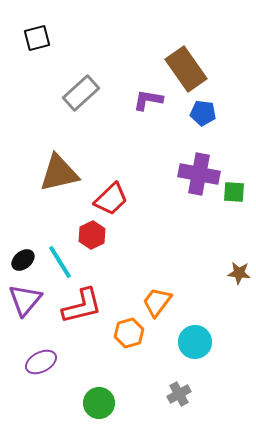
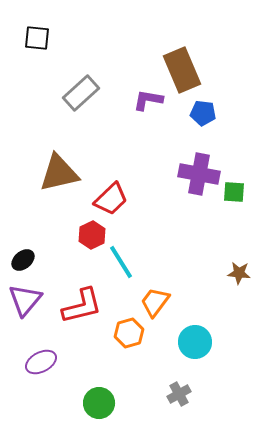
black square: rotated 20 degrees clockwise
brown rectangle: moved 4 px left, 1 px down; rotated 12 degrees clockwise
cyan line: moved 61 px right
orange trapezoid: moved 2 px left
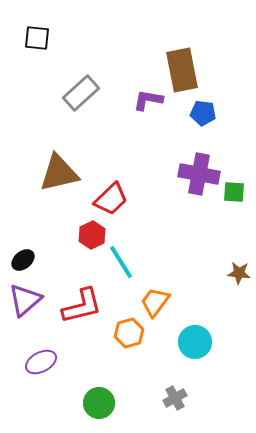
brown rectangle: rotated 12 degrees clockwise
purple triangle: rotated 9 degrees clockwise
gray cross: moved 4 px left, 4 px down
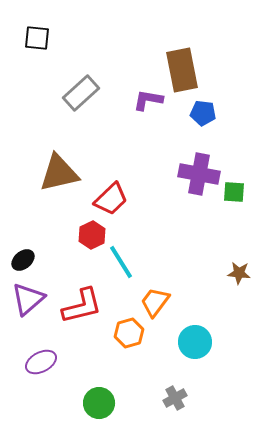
purple triangle: moved 3 px right, 1 px up
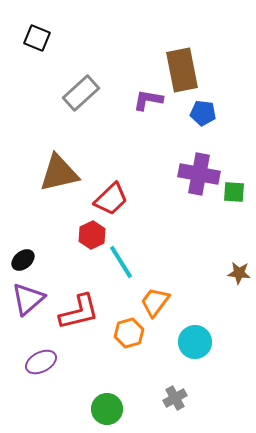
black square: rotated 16 degrees clockwise
red L-shape: moved 3 px left, 6 px down
green circle: moved 8 px right, 6 px down
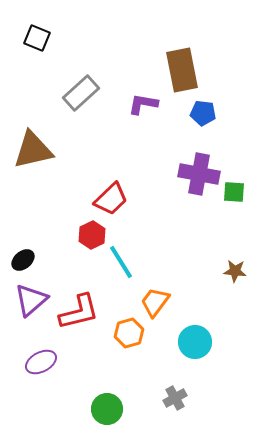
purple L-shape: moved 5 px left, 4 px down
brown triangle: moved 26 px left, 23 px up
brown star: moved 4 px left, 2 px up
purple triangle: moved 3 px right, 1 px down
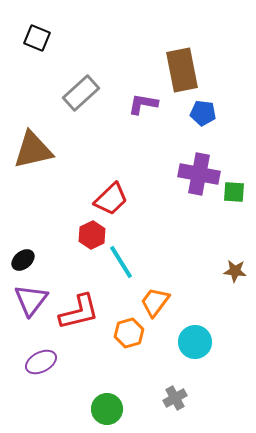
purple triangle: rotated 12 degrees counterclockwise
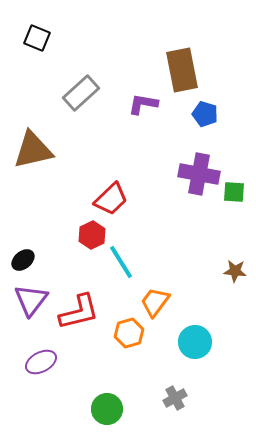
blue pentagon: moved 2 px right, 1 px down; rotated 10 degrees clockwise
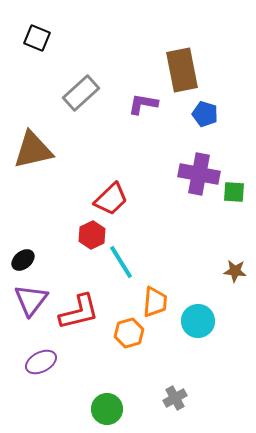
orange trapezoid: rotated 148 degrees clockwise
cyan circle: moved 3 px right, 21 px up
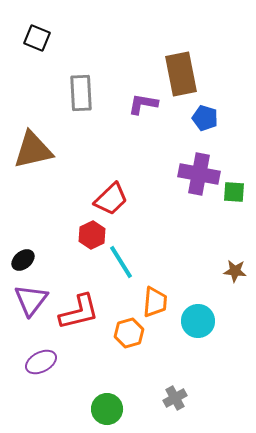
brown rectangle: moved 1 px left, 4 px down
gray rectangle: rotated 51 degrees counterclockwise
blue pentagon: moved 4 px down
